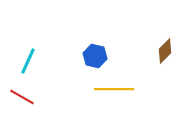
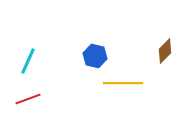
yellow line: moved 9 px right, 6 px up
red line: moved 6 px right, 2 px down; rotated 50 degrees counterclockwise
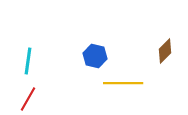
cyan line: rotated 16 degrees counterclockwise
red line: rotated 40 degrees counterclockwise
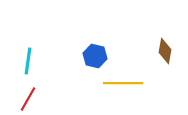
brown diamond: rotated 35 degrees counterclockwise
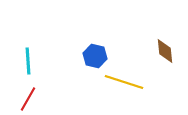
brown diamond: rotated 15 degrees counterclockwise
cyan line: rotated 12 degrees counterclockwise
yellow line: moved 1 px right, 1 px up; rotated 18 degrees clockwise
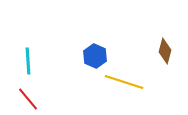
brown diamond: rotated 20 degrees clockwise
blue hexagon: rotated 10 degrees clockwise
red line: rotated 70 degrees counterclockwise
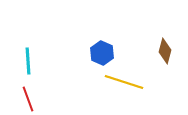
blue hexagon: moved 7 px right, 3 px up
red line: rotated 20 degrees clockwise
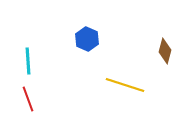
blue hexagon: moved 15 px left, 14 px up
yellow line: moved 1 px right, 3 px down
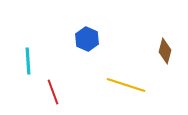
yellow line: moved 1 px right
red line: moved 25 px right, 7 px up
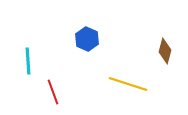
yellow line: moved 2 px right, 1 px up
